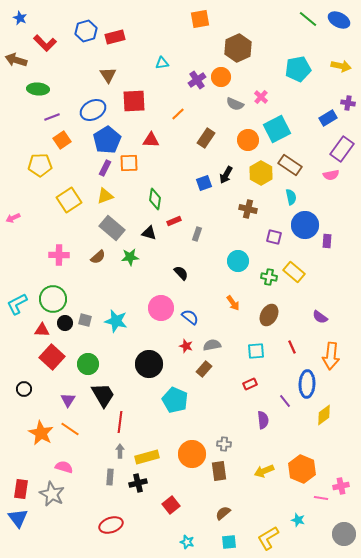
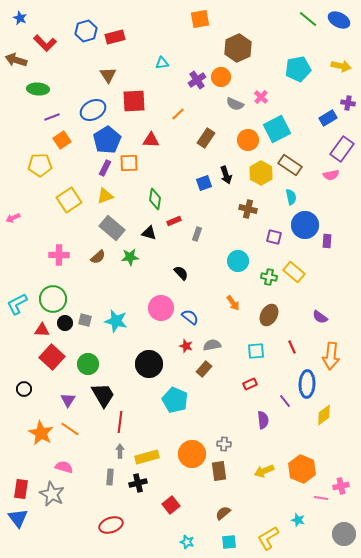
black arrow at (226, 175): rotated 48 degrees counterclockwise
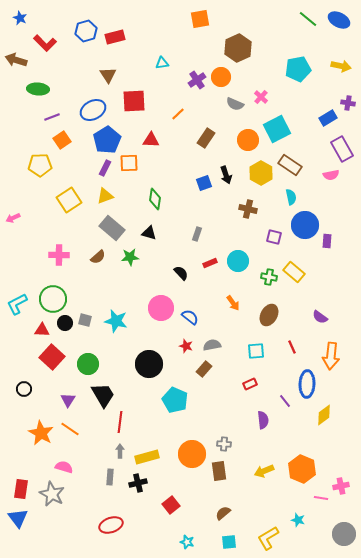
purple rectangle at (342, 149): rotated 65 degrees counterclockwise
red rectangle at (174, 221): moved 36 px right, 42 px down
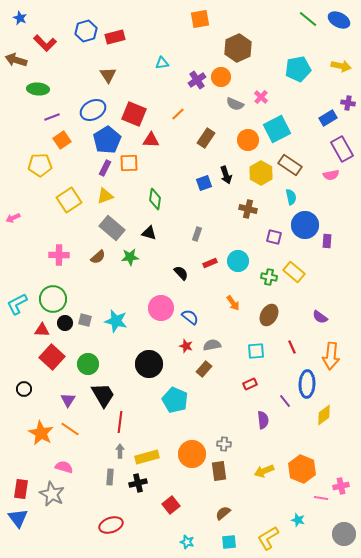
red square at (134, 101): moved 13 px down; rotated 25 degrees clockwise
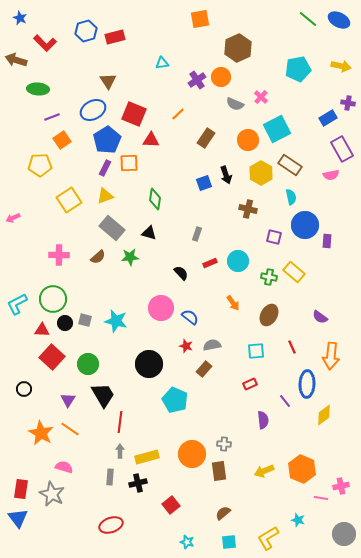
brown triangle at (108, 75): moved 6 px down
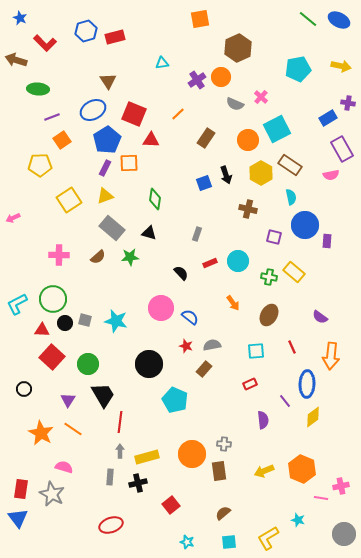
yellow diamond at (324, 415): moved 11 px left, 2 px down
orange line at (70, 429): moved 3 px right
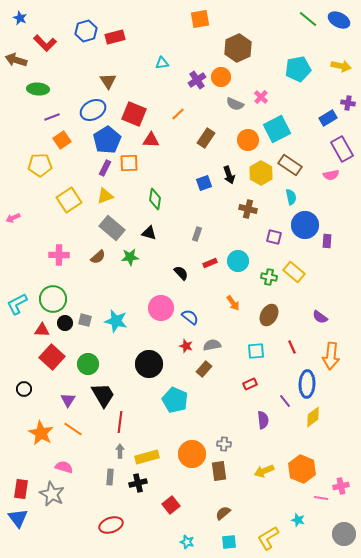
black arrow at (226, 175): moved 3 px right
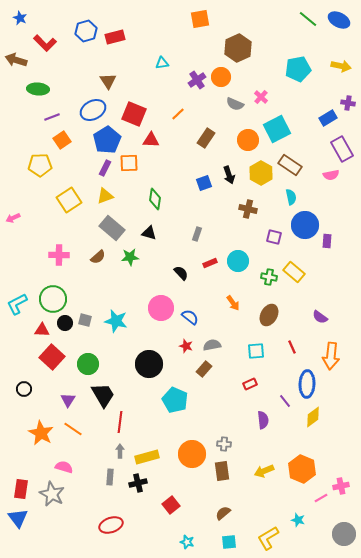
brown rectangle at (219, 471): moved 3 px right
pink line at (321, 498): rotated 40 degrees counterclockwise
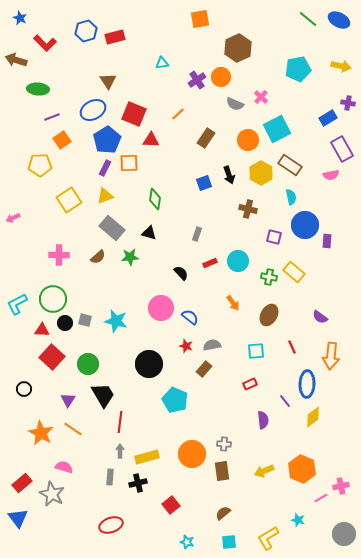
red rectangle at (21, 489): moved 1 px right, 6 px up; rotated 42 degrees clockwise
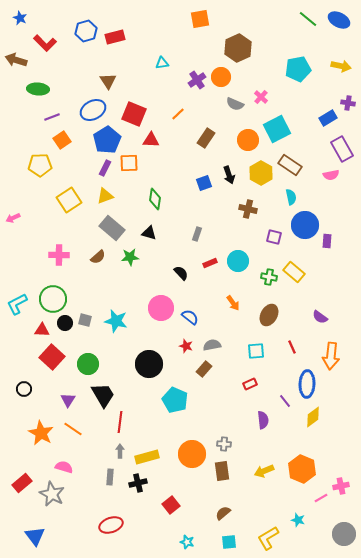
blue triangle at (18, 518): moved 17 px right, 18 px down
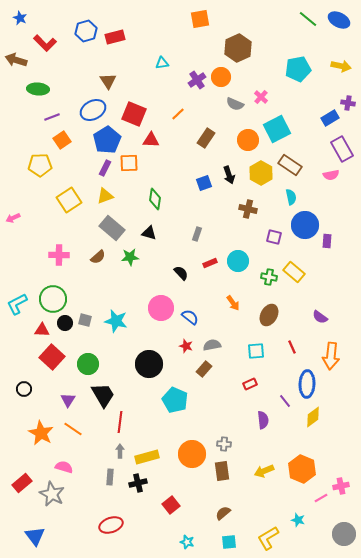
blue rectangle at (328, 118): moved 2 px right
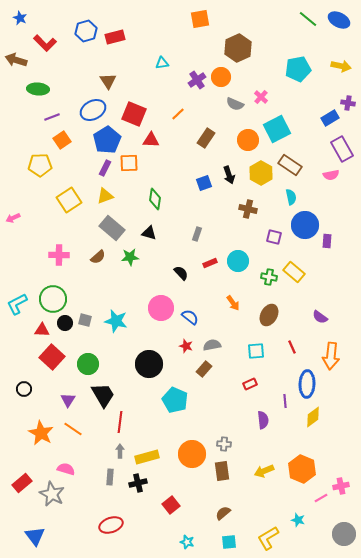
purple line at (285, 401): rotated 32 degrees clockwise
pink semicircle at (64, 467): moved 2 px right, 2 px down
